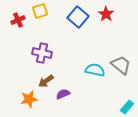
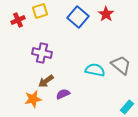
orange star: moved 4 px right
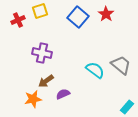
cyan semicircle: rotated 24 degrees clockwise
